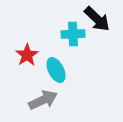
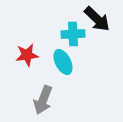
red star: rotated 25 degrees clockwise
cyan ellipse: moved 7 px right, 8 px up
gray arrow: rotated 136 degrees clockwise
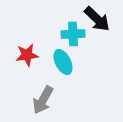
gray arrow: rotated 8 degrees clockwise
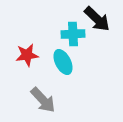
gray arrow: rotated 72 degrees counterclockwise
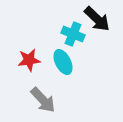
cyan cross: rotated 25 degrees clockwise
red star: moved 2 px right, 5 px down
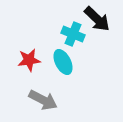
gray arrow: rotated 20 degrees counterclockwise
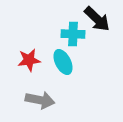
cyan cross: rotated 20 degrees counterclockwise
gray arrow: moved 3 px left; rotated 16 degrees counterclockwise
